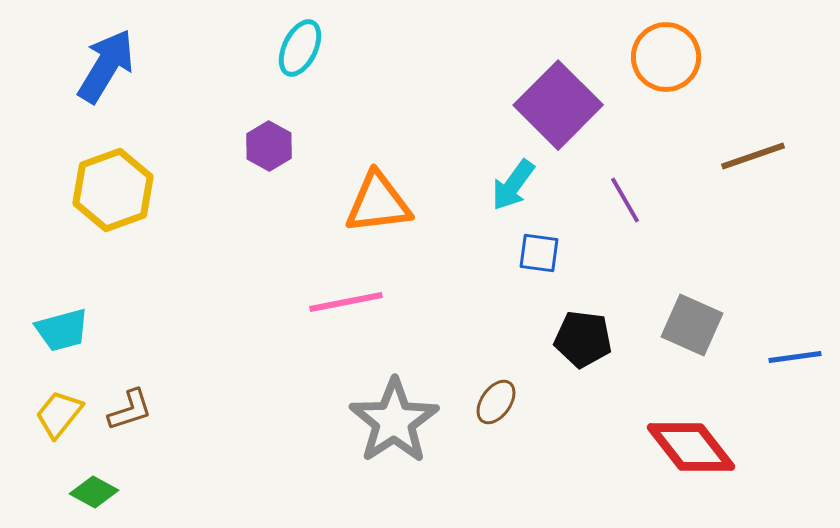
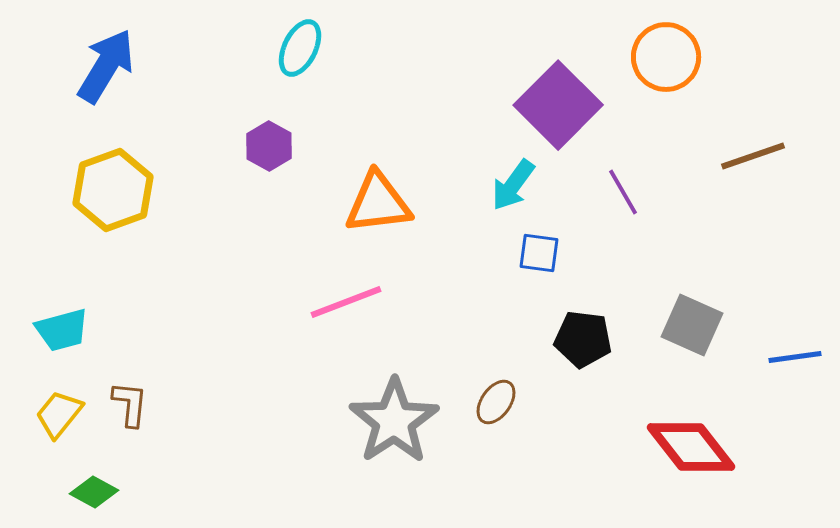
purple line: moved 2 px left, 8 px up
pink line: rotated 10 degrees counterclockwise
brown L-shape: moved 6 px up; rotated 66 degrees counterclockwise
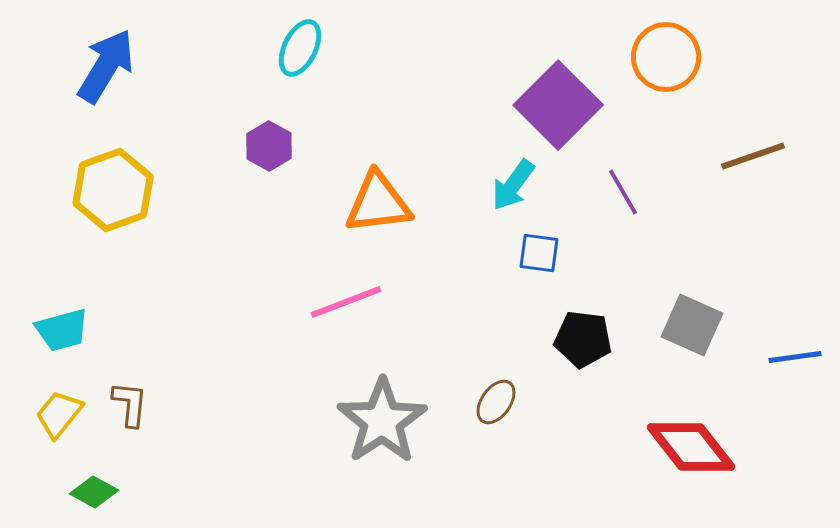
gray star: moved 12 px left
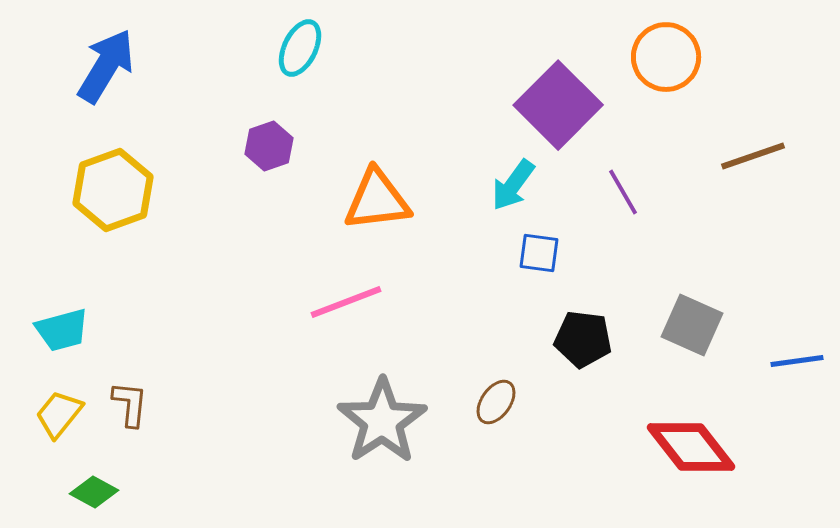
purple hexagon: rotated 12 degrees clockwise
orange triangle: moved 1 px left, 3 px up
blue line: moved 2 px right, 4 px down
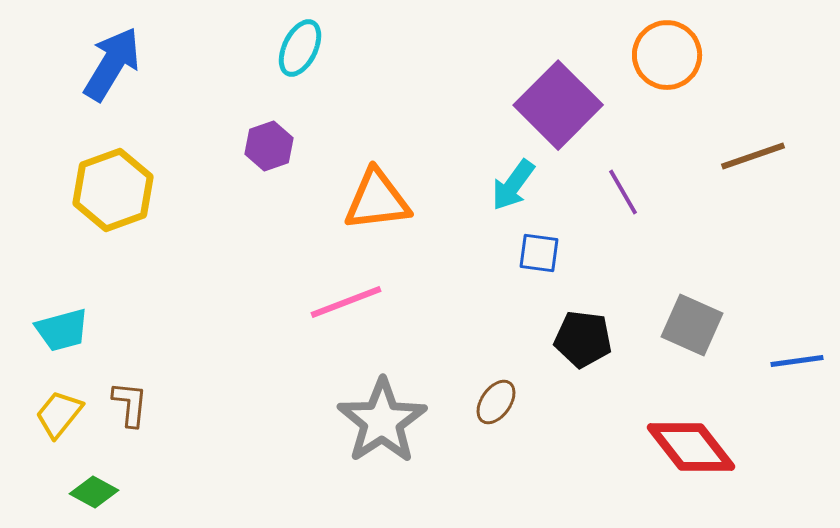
orange circle: moved 1 px right, 2 px up
blue arrow: moved 6 px right, 2 px up
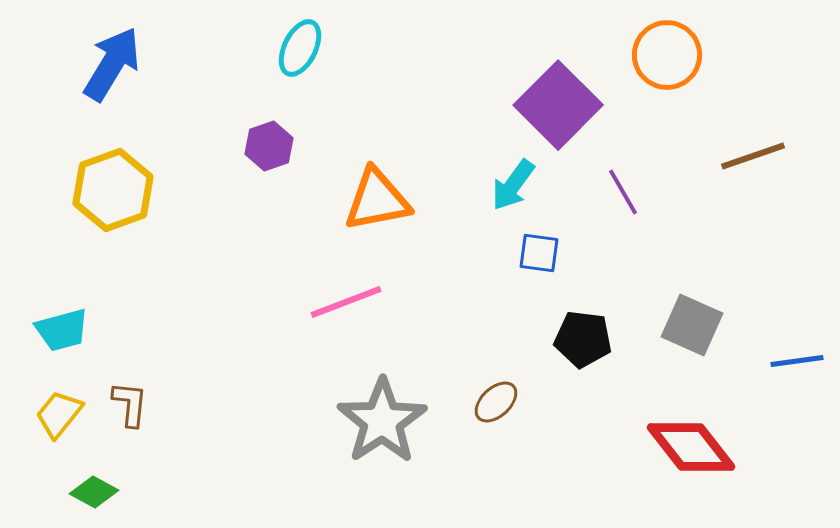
orange triangle: rotated 4 degrees counterclockwise
brown ellipse: rotated 12 degrees clockwise
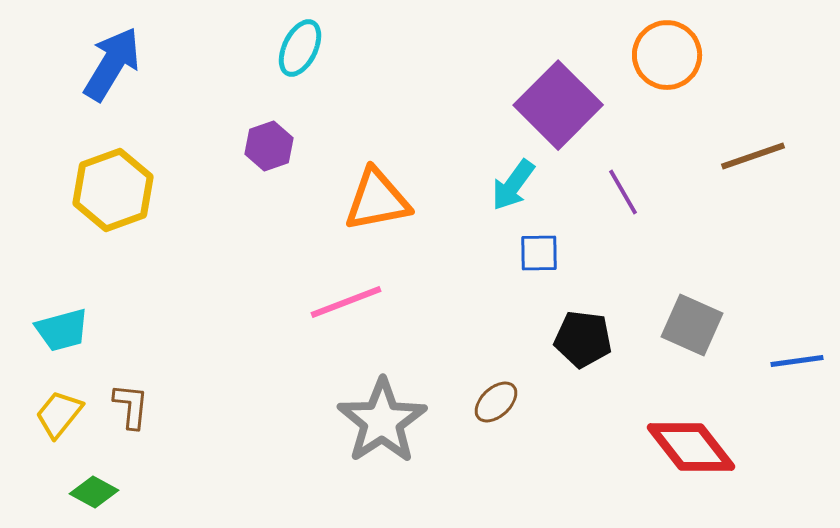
blue square: rotated 9 degrees counterclockwise
brown L-shape: moved 1 px right, 2 px down
